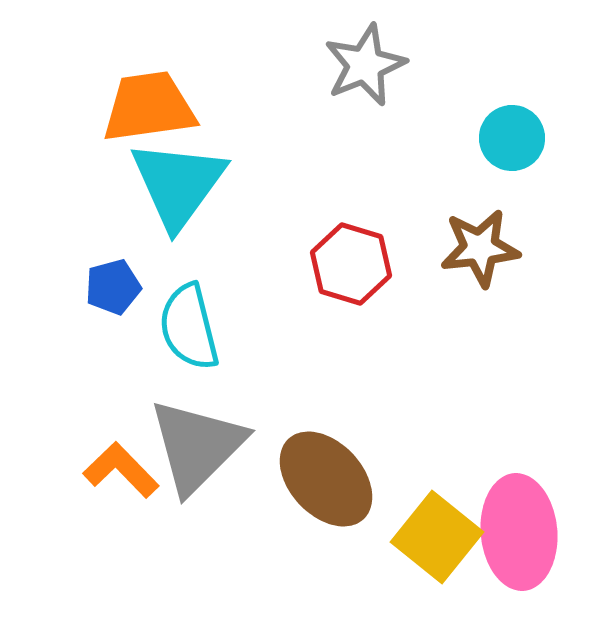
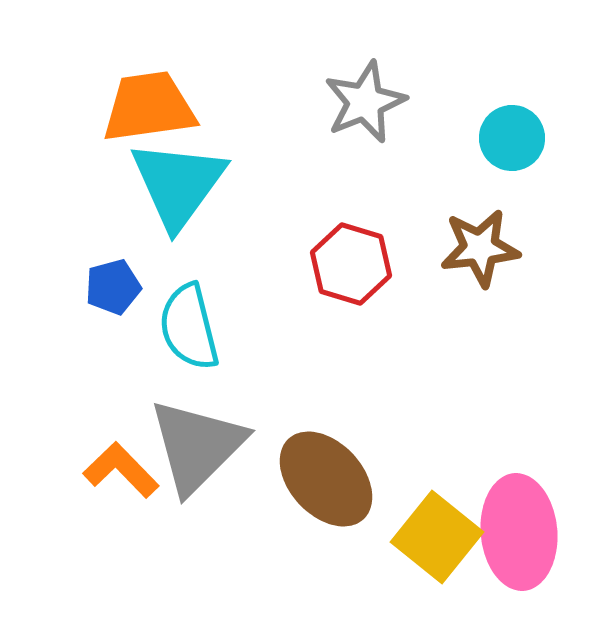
gray star: moved 37 px down
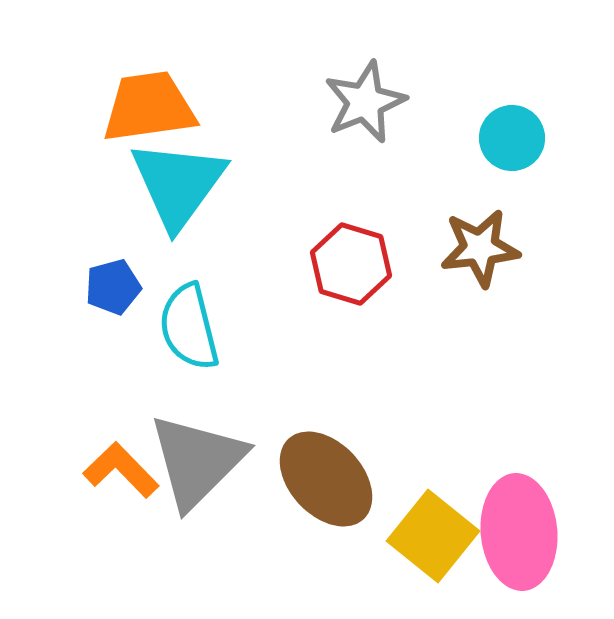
gray triangle: moved 15 px down
yellow square: moved 4 px left, 1 px up
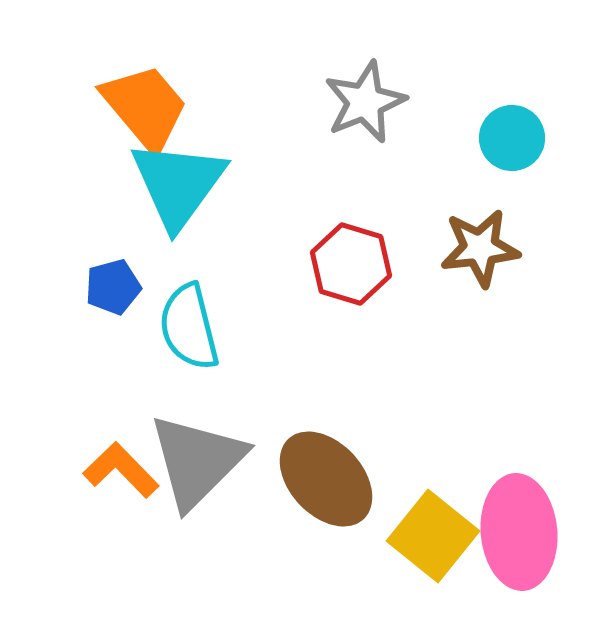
orange trapezoid: moved 4 px left; rotated 58 degrees clockwise
